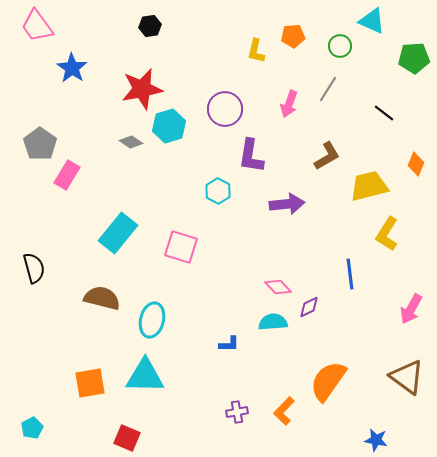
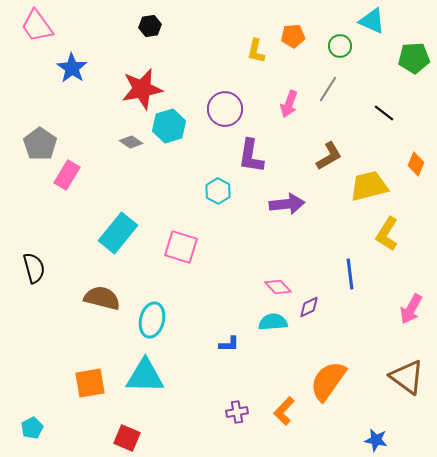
brown L-shape at (327, 156): moved 2 px right
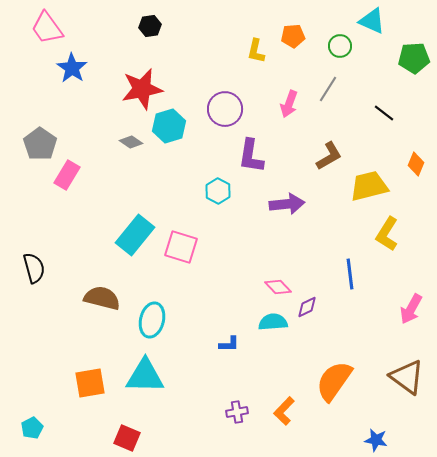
pink trapezoid at (37, 26): moved 10 px right, 2 px down
cyan rectangle at (118, 233): moved 17 px right, 2 px down
purple diamond at (309, 307): moved 2 px left
orange semicircle at (328, 381): moved 6 px right
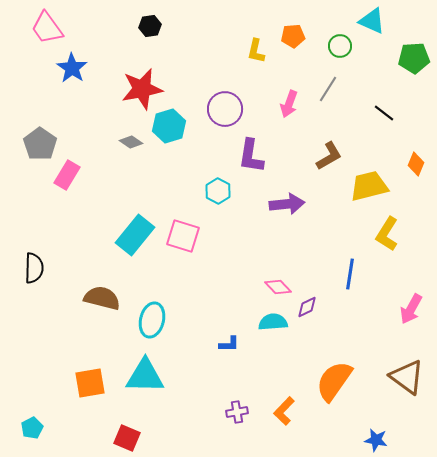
pink square at (181, 247): moved 2 px right, 11 px up
black semicircle at (34, 268): rotated 16 degrees clockwise
blue line at (350, 274): rotated 16 degrees clockwise
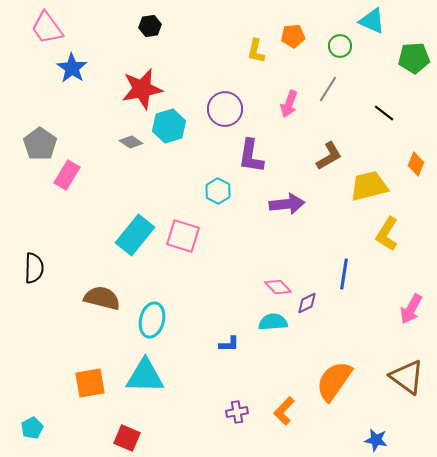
blue line at (350, 274): moved 6 px left
purple diamond at (307, 307): moved 4 px up
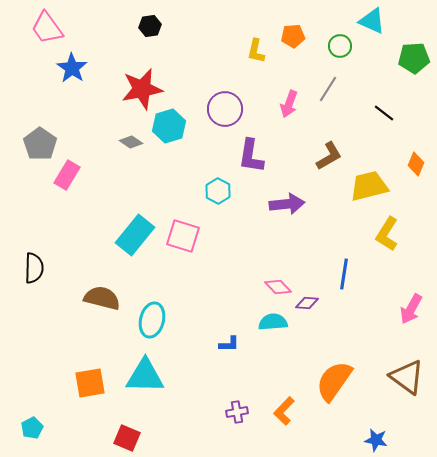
purple diamond at (307, 303): rotated 30 degrees clockwise
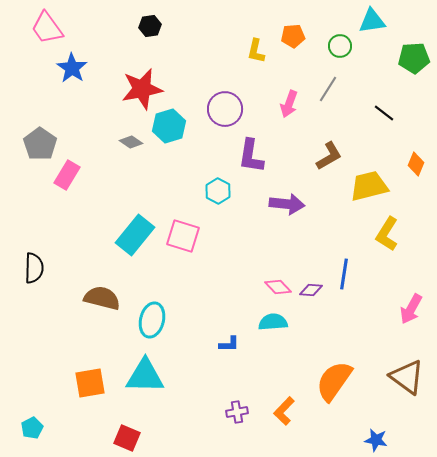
cyan triangle at (372, 21): rotated 32 degrees counterclockwise
purple arrow at (287, 204): rotated 12 degrees clockwise
purple diamond at (307, 303): moved 4 px right, 13 px up
